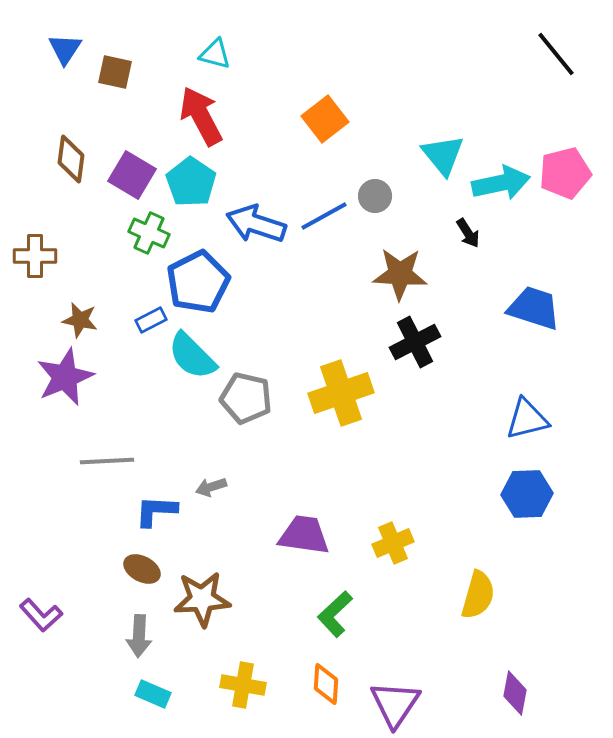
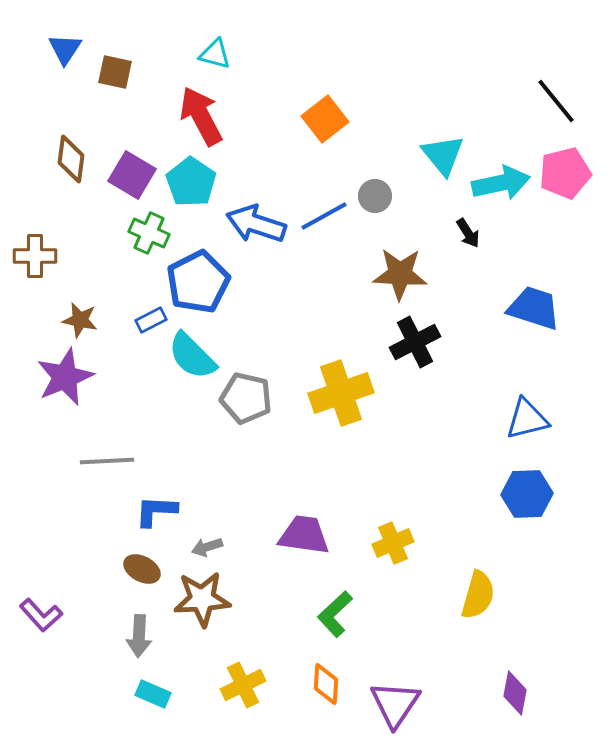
black line at (556, 54): moved 47 px down
gray arrow at (211, 487): moved 4 px left, 60 px down
yellow cross at (243, 685): rotated 36 degrees counterclockwise
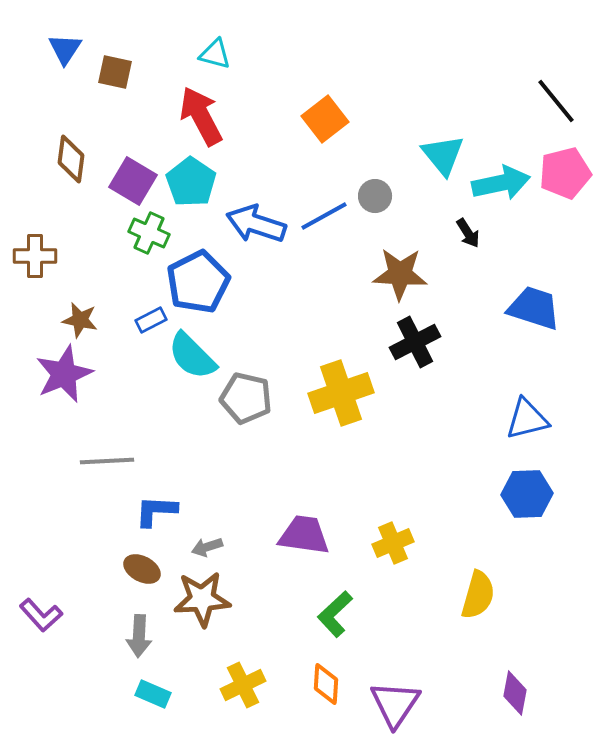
purple square at (132, 175): moved 1 px right, 6 px down
purple star at (65, 377): moved 1 px left, 3 px up
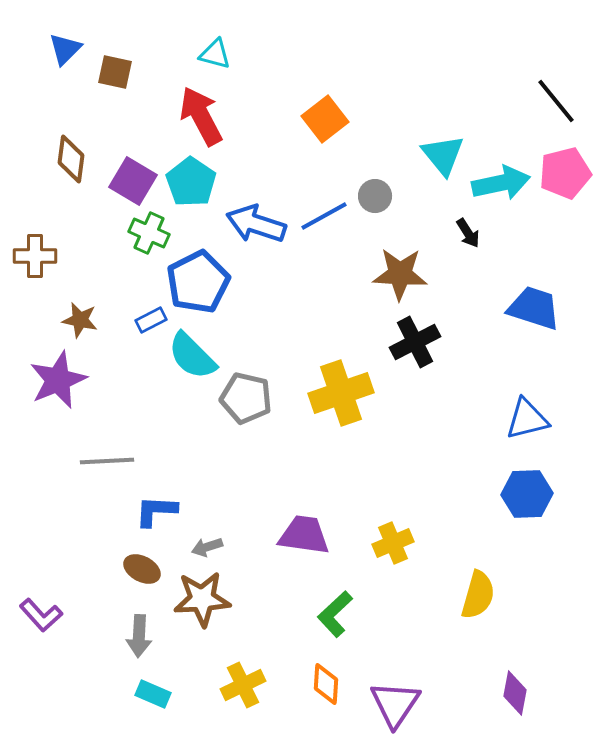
blue triangle at (65, 49): rotated 12 degrees clockwise
purple star at (64, 374): moved 6 px left, 6 px down
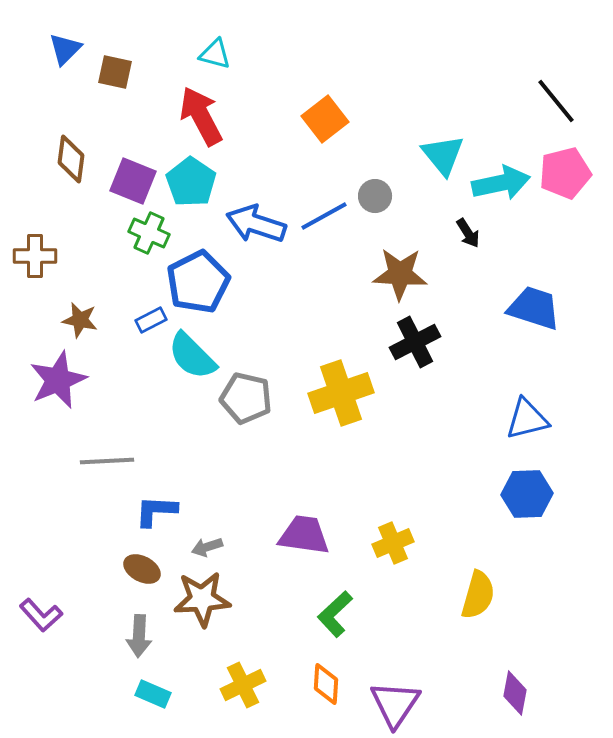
purple square at (133, 181): rotated 9 degrees counterclockwise
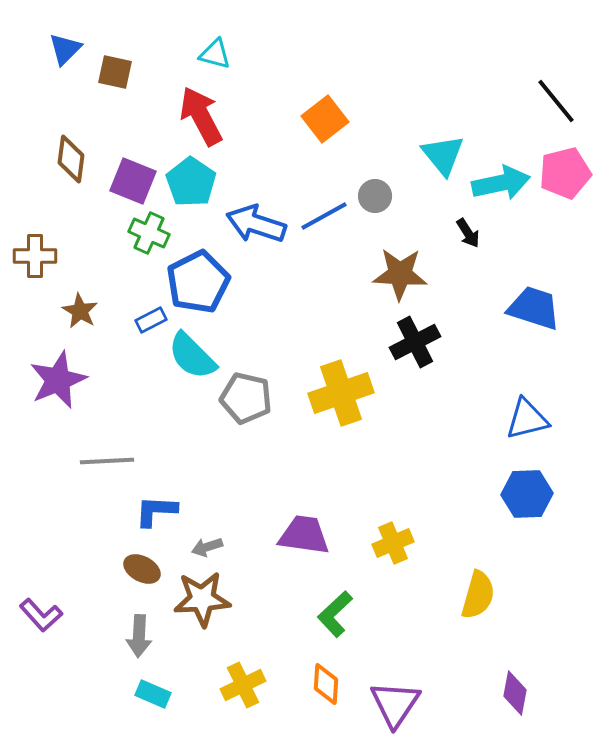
brown star at (80, 320): moved 9 px up; rotated 18 degrees clockwise
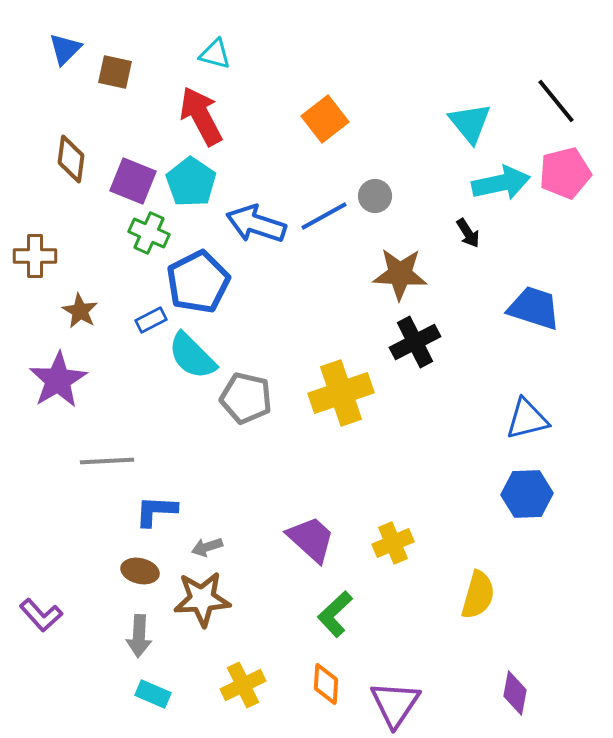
cyan triangle at (443, 155): moved 27 px right, 32 px up
purple star at (58, 380): rotated 8 degrees counterclockwise
purple trapezoid at (304, 535): moved 7 px right, 4 px down; rotated 34 degrees clockwise
brown ellipse at (142, 569): moved 2 px left, 2 px down; rotated 15 degrees counterclockwise
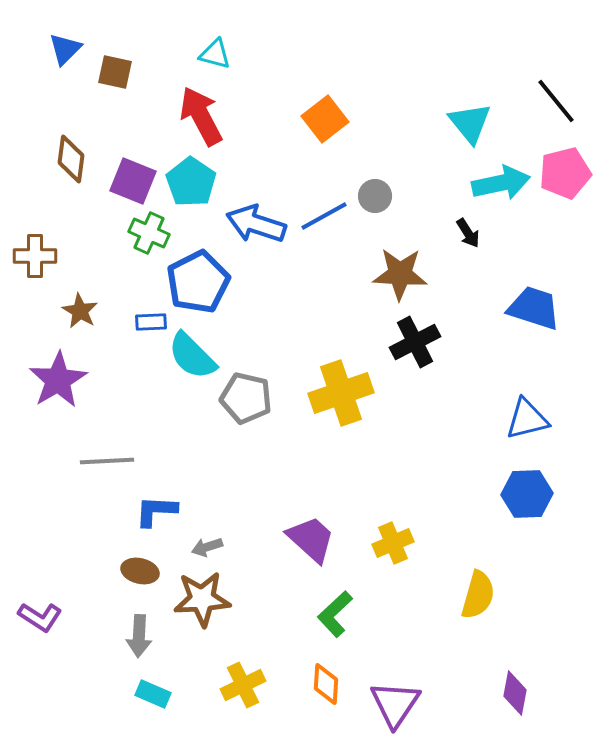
blue rectangle at (151, 320): moved 2 px down; rotated 24 degrees clockwise
purple L-shape at (41, 615): moved 1 px left, 2 px down; rotated 15 degrees counterclockwise
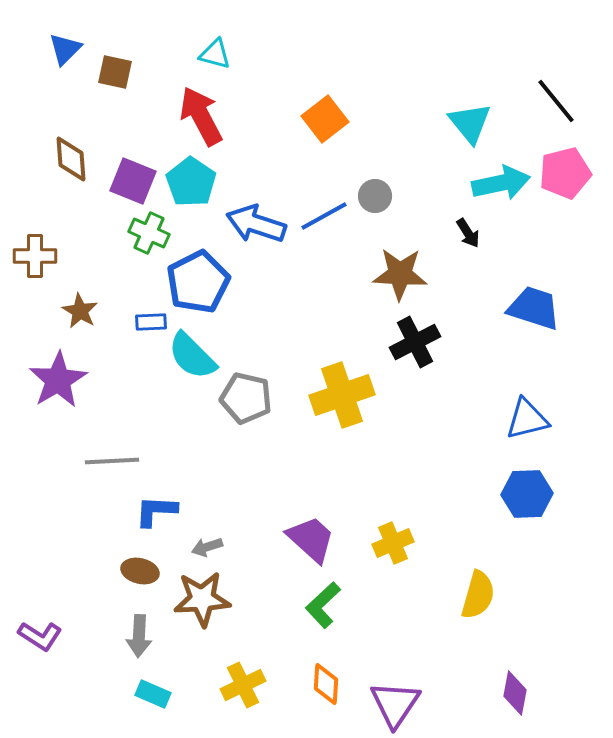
brown diamond at (71, 159): rotated 12 degrees counterclockwise
yellow cross at (341, 393): moved 1 px right, 2 px down
gray line at (107, 461): moved 5 px right
green L-shape at (335, 614): moved 12 px left, 9 px up
purple L-shape at (40, 617): moved 19 px down
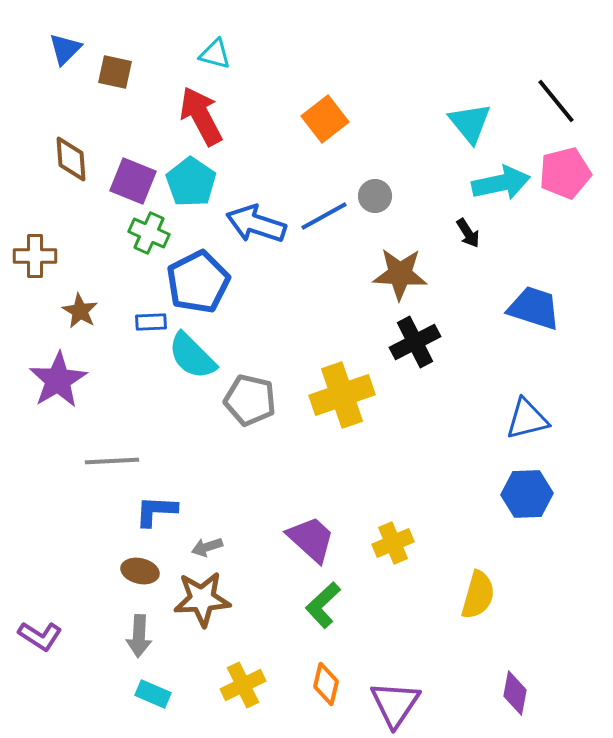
gray pentagon at (246, 398): moved 4 px right, 2 px down
orange diamond at (326, 684): rotated 9 degrees clockwise
